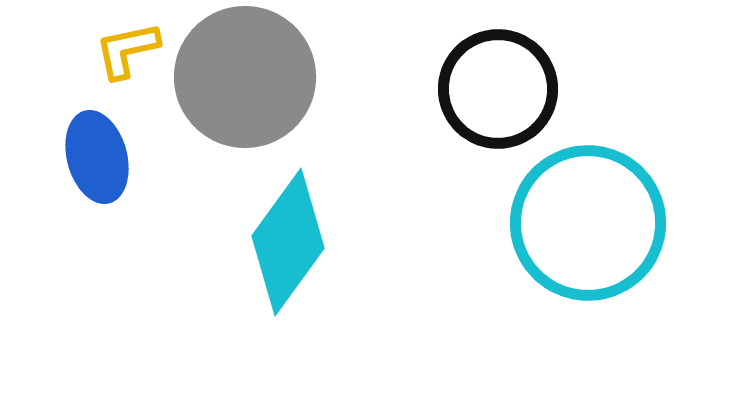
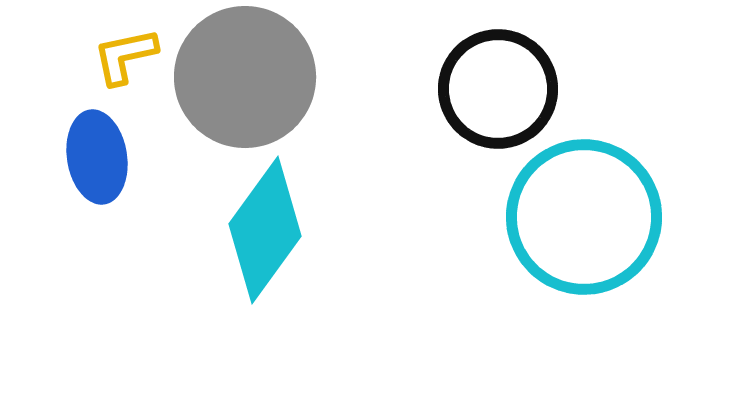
yellow L-shape: moved 2 px left, 6 px down
blue ellipse: rotated 6 degrees clockwise
cyan circle: moved 4 px left, 6 px up
cyan diamond: moved 23 px left, 12 px up
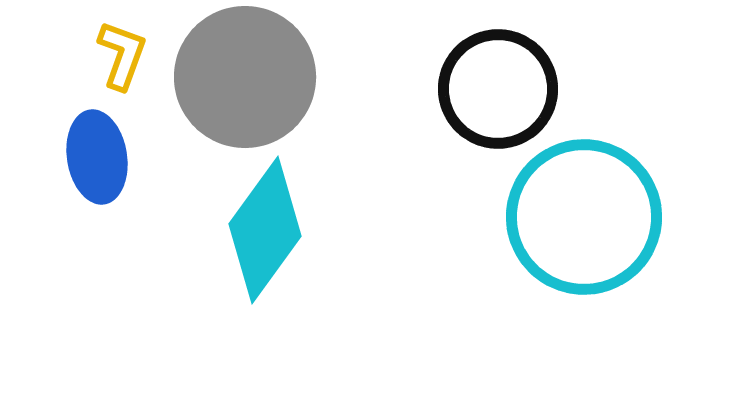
yellow L-shape: moved 3 px left, 1 px up; rotated 122 degrees clockwise
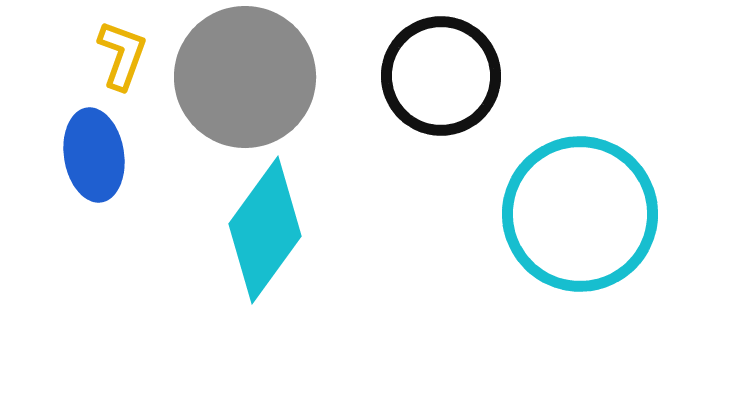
black circle: moved 57 px left, 13 px up
blue ellipse: moved 3 px left, 2 px up
cyan circle: moved 4 px left, 3 px up
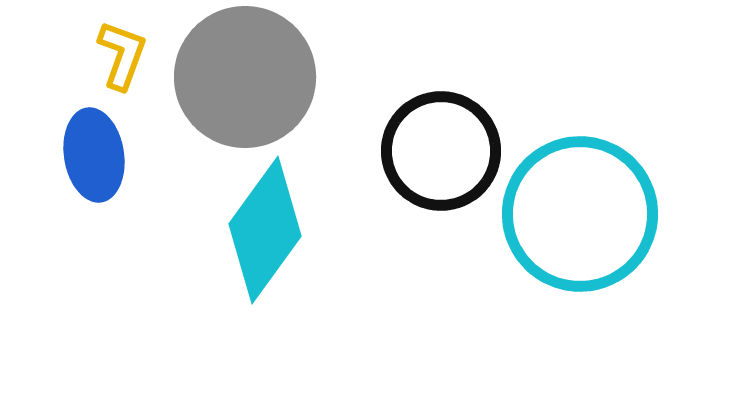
black circle: moved 75 px down
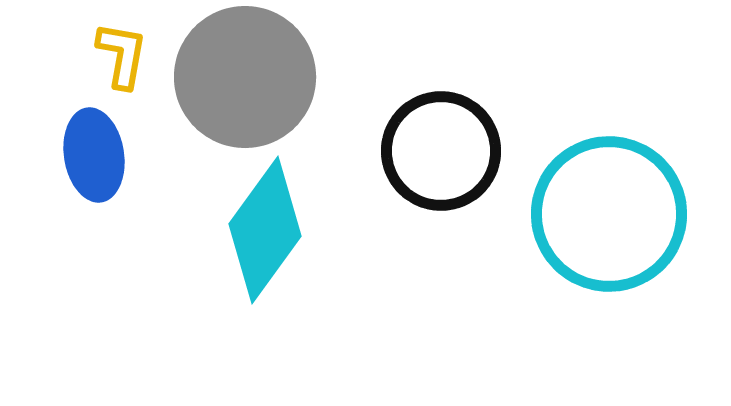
yellow L-shape: rotated 10 degrees counterclockwise
cyan circle: moved 29 px right
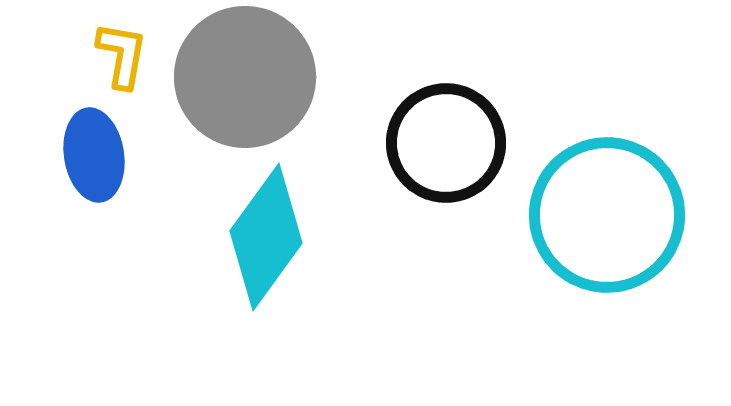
black circle: moved 5 px right, 8 px up
cyan circle: moved 2 px left, 1 px down
cyan diamond: moved 1 px right, 7 px down
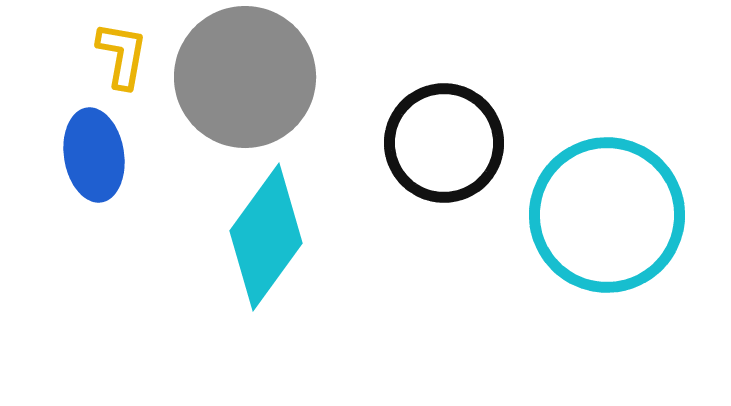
black circle: moved 2 px left
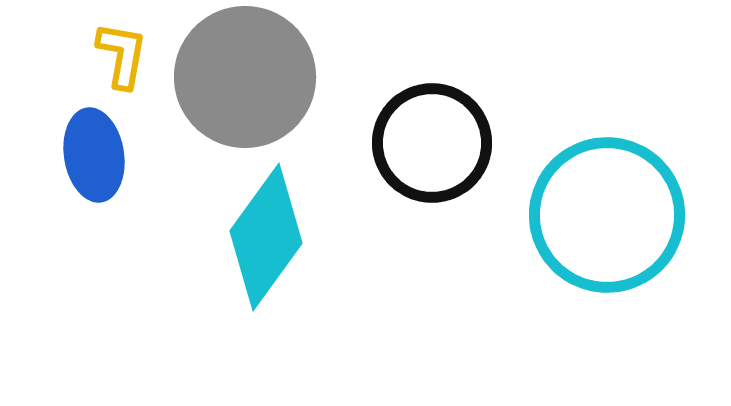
black circle: moved 12 px left
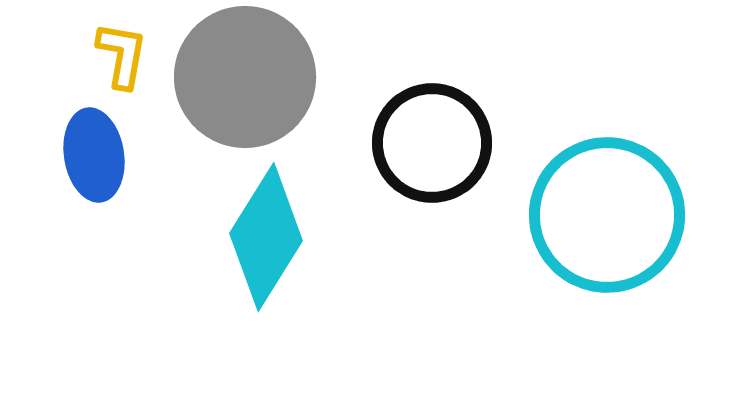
cyan diamond: rotated 4 degrees counterclockwise
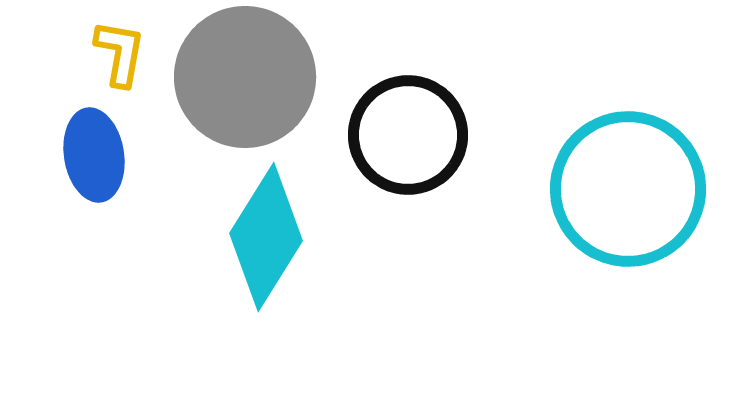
yellow L-shape: moved 2 px left, 2 px up
black circle: moved 24 px left, 8 px up
cyan circle: moved 21 px right, 26 px up
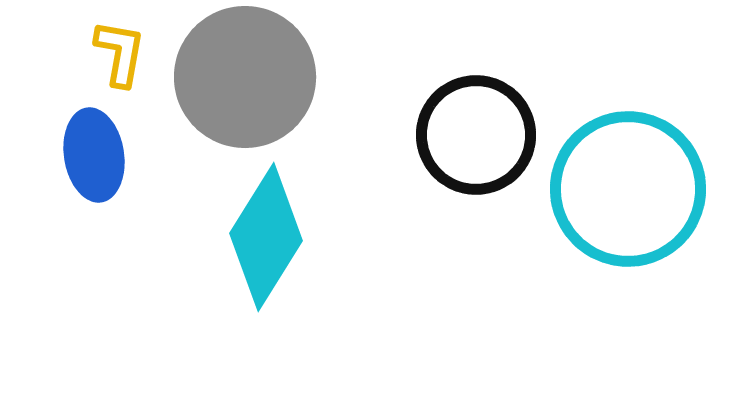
black circle: moved 68 px right
